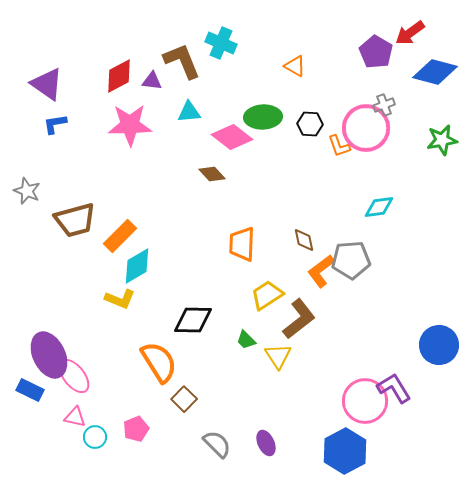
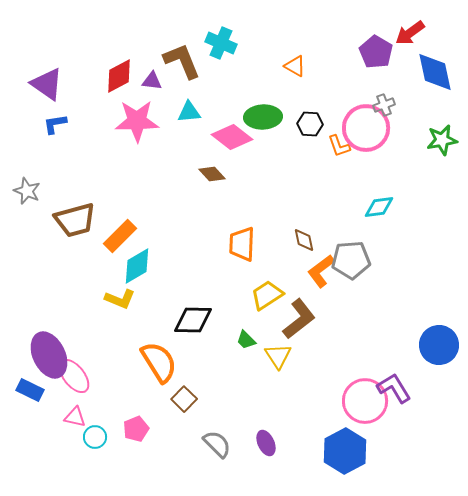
blue diamond at (435, 72): rotated 63 degrees clockwise
pink star at (130, 125): moved 7 px right, 4 px up
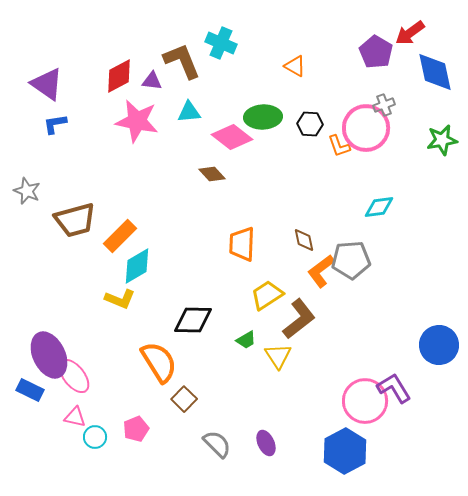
pink star at (137, 121): rotated 12 degrees clockwise
green trapezoid at (246, 340): rotated 75 degrees counterclockwise
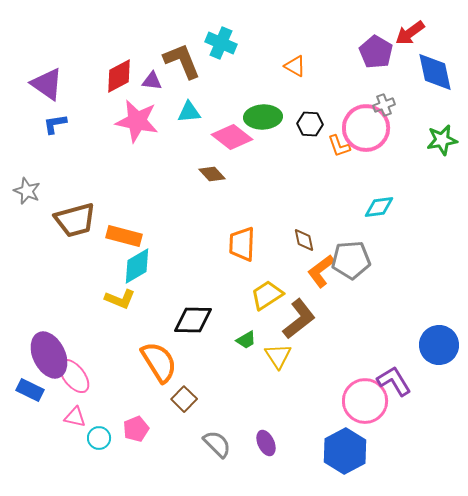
orange rectangle at (120, 236): moved 4 px right; rotated 60 degrees clockwise
purple L-shape at (394, 388): moved 7 px up
cyan circle at (95, 437): moved 4 px right, 1 px down
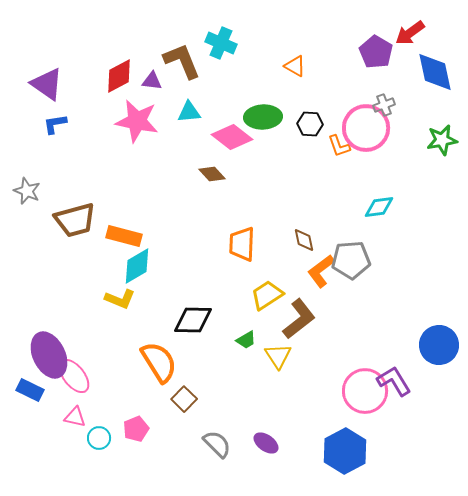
pink circle at (365, 401): moved 10 px up
purple ellipse at (266, 443): rotated 30 degrees counterclockwise
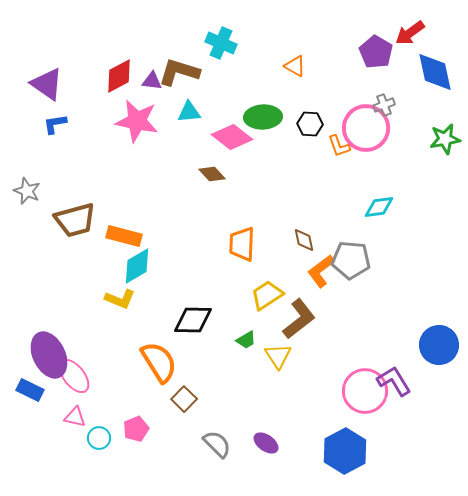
brown L-shape at (182, 61): moved 3 px left, 11 px down; rotated 51 degrees counterclockwise
green star at (442, 140): moved 3 px right, 1 px up
gray pentagon at (351, 260): rotated 9 degrees clockwise
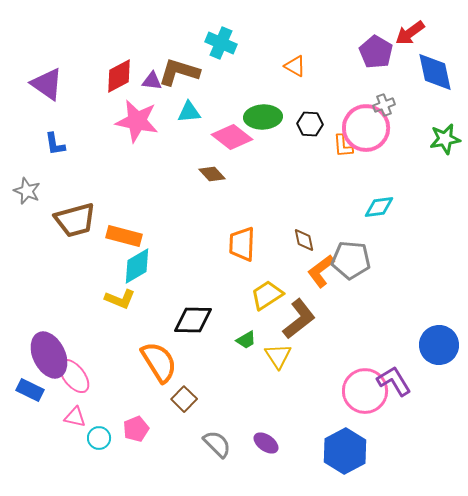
blue L-shape at (55, 124): moved 20 px down; rotated 90 degrees counterclockwise
orange L-shape at (339, 146): moved 4 px right; rotated 15 degrees clockwise
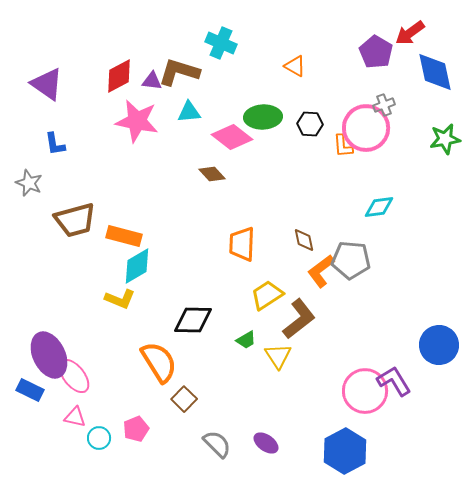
gray star at (27, 191): moved 2 px right, 8 px up
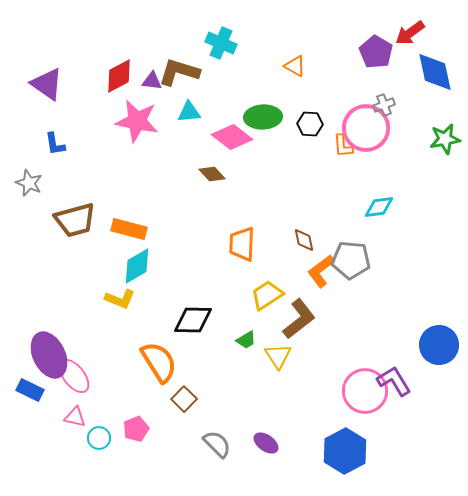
orange rectangle at (124, 236): moved 5 px right, 7 px up
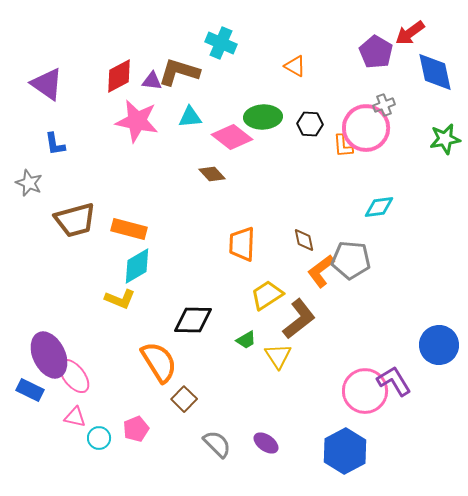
cyan triangle at (189, 112): moved 1 px right, 5 px down
